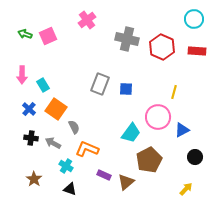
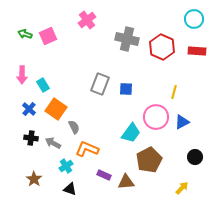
pink circle: moved 2 px left
blue triangle: moved 8 px up
cyan cross: rotated 24 degrees clockwise
brown triangle: rotated 36 degrees clockwise
yellow arrow: moved 4 px left, 1 px up
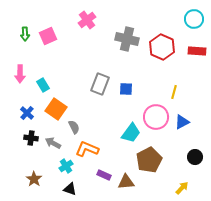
green arrow: rotated 112 degrees counterclockwise
pink arrow: moved 2 px left, 1 px up
blue cross: moved 2 px left, 4 px down
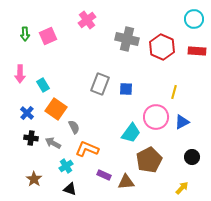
black circle: moved 3 px left
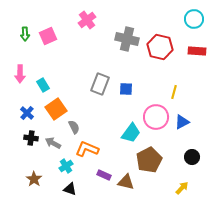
red hexagon: moved 2 px left; rotated 10 degrees counterclockwise
orange square: rotated 20 degrees clockwise
brown triangle: rotated 18 degrees clockwise
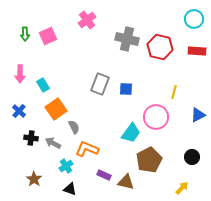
blue cross: moved 8 px left, 2 px up
blue triangle: moved 16 px right, 7 px up
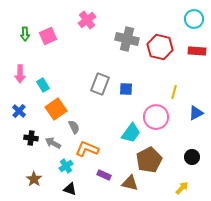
blue triangle: moved 2 px left, 2 px up
brown triangle: moved 4 px right, 1 px down
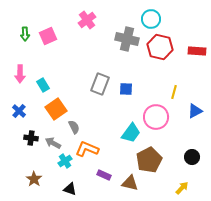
cyan circle: moved 43 px left
blue triangle: moved 1 px left, 2 px up
cyan cross: moved 1 px left, 5 px up
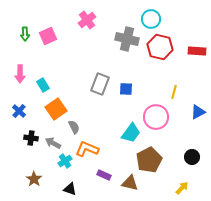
blue triangle: moved 3 px right, 1 px down
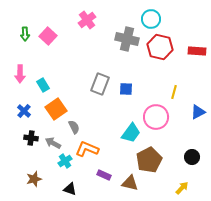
pink square: rotated 24 degrees counterclockwise
blue cross: moved 5 px right
brown star: rotated 21 degrees clockwise
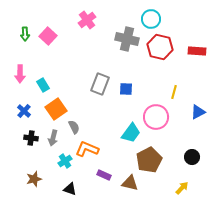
gray arrow: moved 5 px up; rotated 105 degrees counterclockwise
